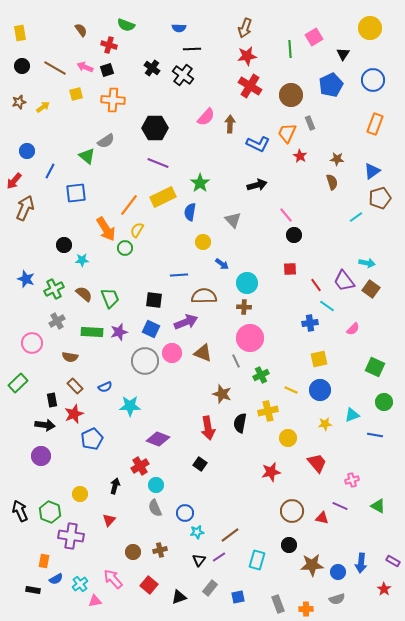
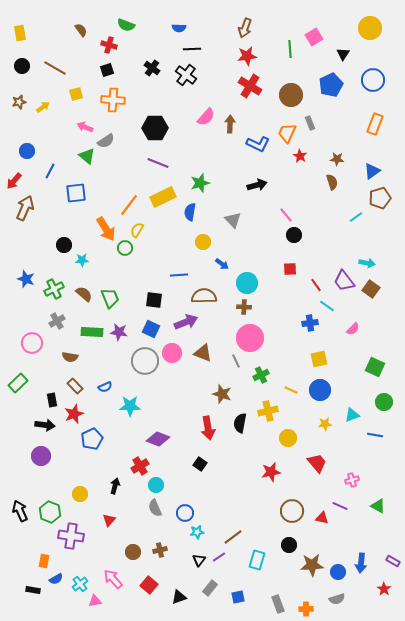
pink arrow at (85, 67): moved 60 px down
black cross at (183, 75): moved 3 px right
green star at (200, 183): rotated 18 degrees clockwise
purple star at (119, 332): rotated 24 degrees clockwise
brown line at (230, 535): moved 3 px right, 2 px down
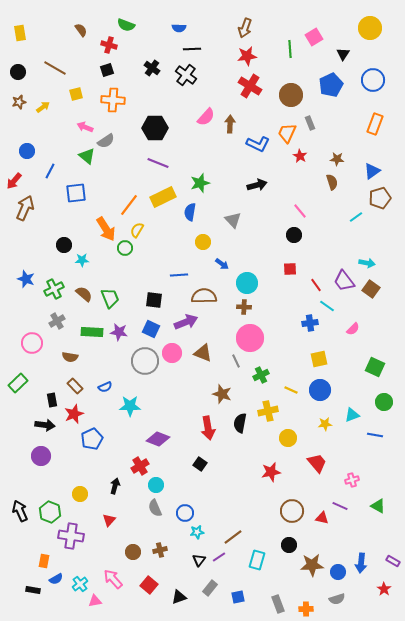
black circle at (22, 66): moved 4 px left, 6 px down
pink line at (286, 215): moved 14 px right, 4 px up
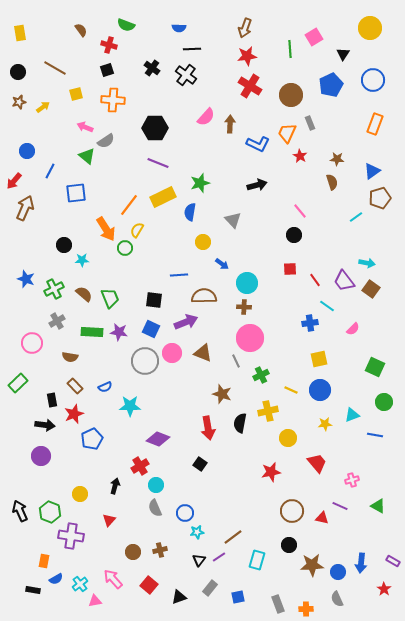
red line at (316, 285): moved 1 px left, 5 px up
gray semicircle at (337, 599): rotated 84 degrees clockwise
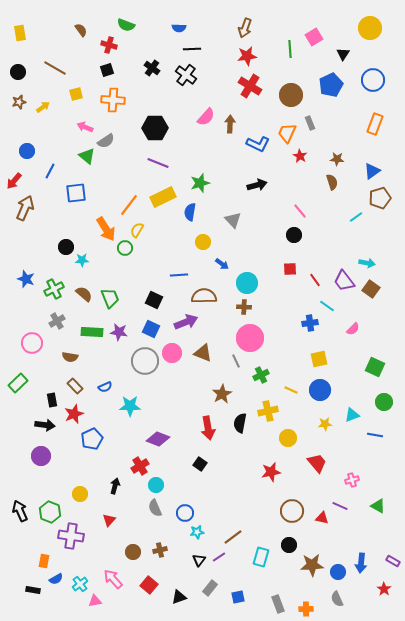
black circle at (64, 245): moved 2 px right, 2 px down
black square at (154, 300): rotated 18 degrees clockwise
brown star at (222, 394): rotated 24 degrees clockwise
cyan rectangle at (257, 560): moved 4 px right, 3 px up
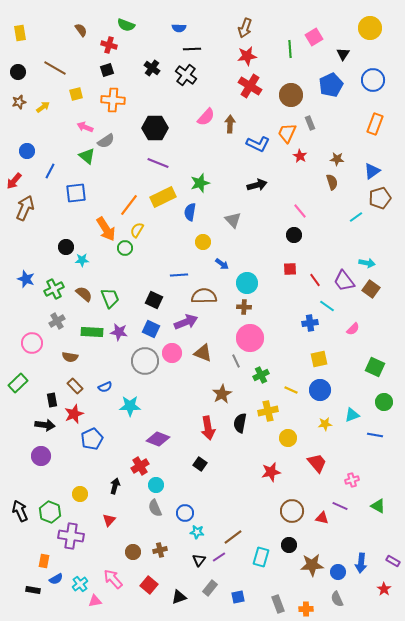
cyan star at (197, 532): rotated 16 degrees clockwise
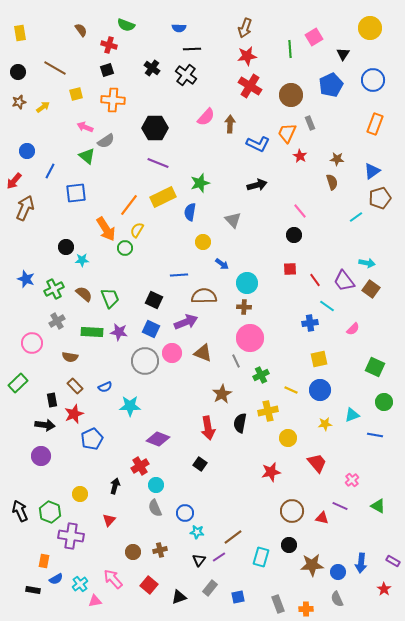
pink cross at (352, 480): rotated 24 degrees counterclockwise
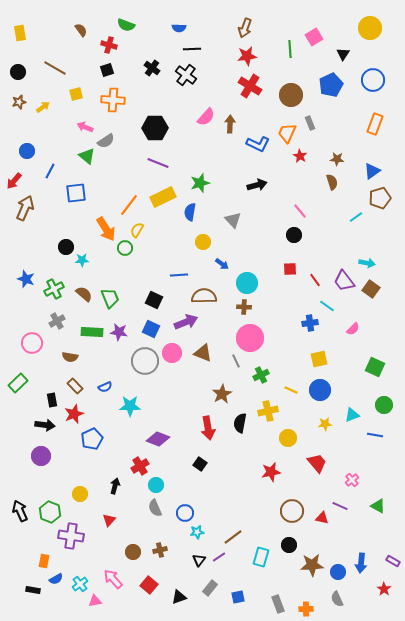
green circle at (384, 402): moved 3 px down
cyan star at (197, 532): rotated 16 degrees counterclockwise
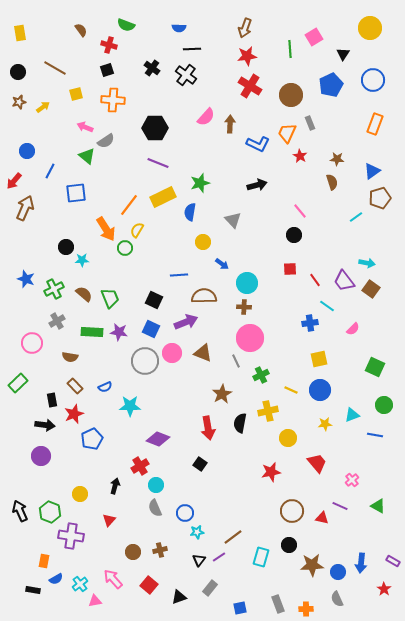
blue square at (238, 597): moved 2 px right, 11 px down
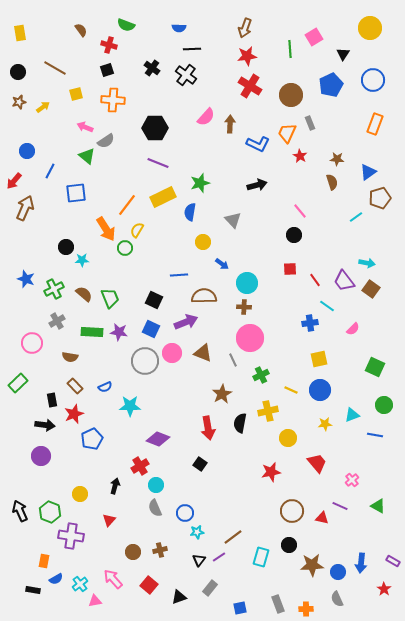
blue triangle at (372, 171): moved 4 px left, 1 px down
orange line at (129, 205): moved 2 px left
gray line at (236, 361): moved 3 px left, 1 px up
